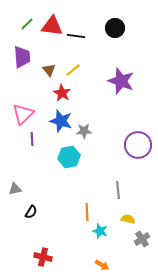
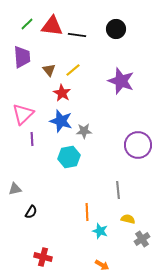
black circle: moved 1 px right, 1 px down
black line: moved 1 px right, 1 px up
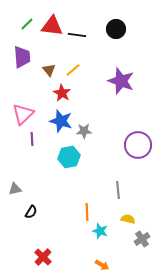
red cross: rotated 30 degrees clockwise
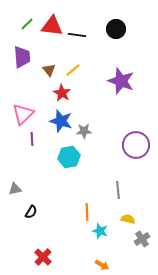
purple circle: moved 2 px left
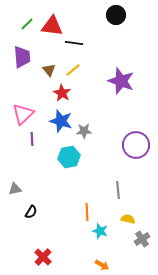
black circle: moved 14 px up
black line: moved 3 px left, 8 px down
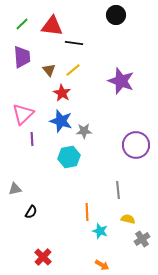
green line: moved 5 px left
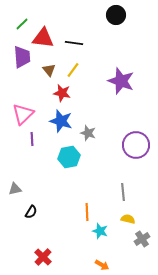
red triangle: moved 9 px left, 12 px down
yellow line: rotated 14 degrees counterclockwise
red star: rotated 18 degrees counterclockwise
gray star: moved 4 px right, 2 px down; rotated 21 degrees clockwise
gray line: moved 5 px right, 2 px down
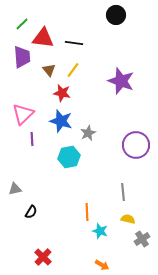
gray star: rotated 28 degrees clockwise
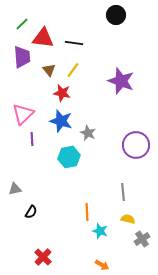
gray star: rotated 21 degrees counterclockwise
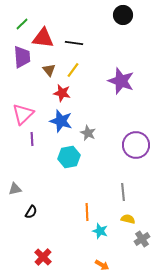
black circle: moved 7 px right
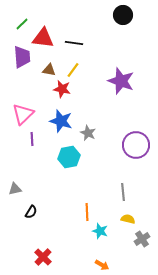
brown triangle: rotated 40 degrees counterclockwise
red star: moved 4 px up
